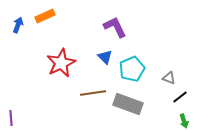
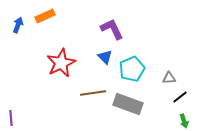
purple L-shape: moved 3 px left, 2 px down
gray triangle: rotated 24 degrees counterclockwise
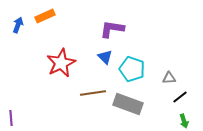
purple L-shape: rotated 55 degrees counterclockwise
cyan pentagon: rotated 30 degrees counterclockwise
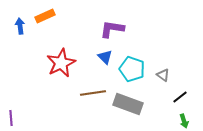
blue arrow: moved 2 px right, 1 px down; rotated 28 degrees counterclockwise
gray triangle: moved 6 px left, 3 px up; rotated 40 degrees clockwise
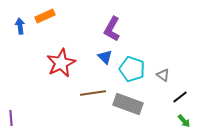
purple L-shape: rotated 70 degrees counterclockwise
green arrow: rotated 24 degrees counterclockwise
